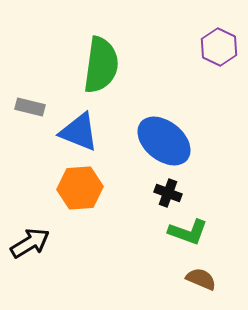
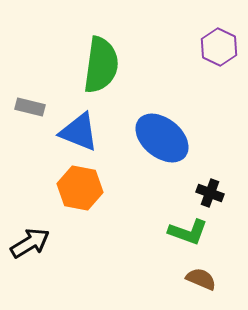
blue ellipse: moved 2 px left, 3 px up
orange hexagon: rotated 15 degrees clockwise
black cross: moved 42 px right
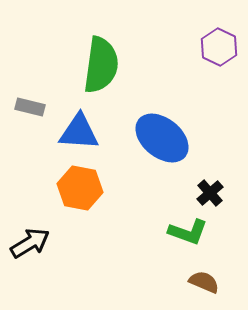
blue triangle: rotated 18 degrees counterclockwise
black cross: rotated 28 degrees clockwise
brown semicircle: moved 3 px right, 3 px down
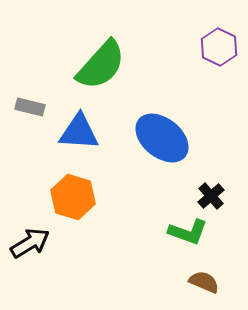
green semicircle: rotated 34 degrees clockwise
orange hexagon: moved 7 px left, 9 px down; rotated 6 degrees clockwise
black cross: moved 1 px right, 3 px down
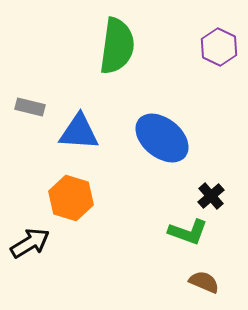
green semicircle: moved 16 px right, 19 px up; rotated 34 degrees counterclockwise
orange hexagon: moved 2 px left, 1 px down
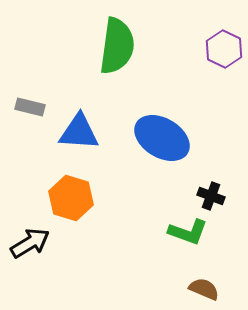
purple hexagon: moved 5 px right, 2 px down
blue ellipse: rotated 8 degrees counterclockwise
black cross: rotated 28 degrees counterclockwise
brown semicircle: moved 7 px down
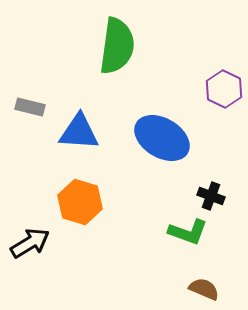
purple hexagon: moved 40 px down
orange hexagon: moved 9 px right, 4 px down
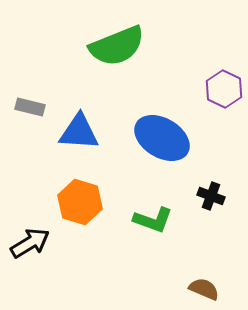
green semicircle: rotated 60 degrees clockwise
green L-shape: moved 35 px left, 12 px up
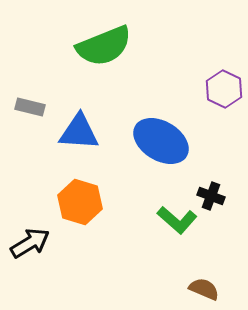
green semicircle: moved 13 px left
blue ellipse: moved 1 px left, 3 px down
green L-shape: moved 24 px right; rotated 21 degrees clockwise
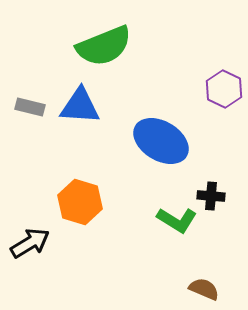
blue triangle: moved 1 px right, 26 px up
black cross: rotated 16 degrees counterclockwise
green L-shape: rotated 9 degrees counterclockwise
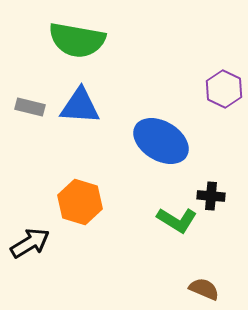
green semicircle: moved 27 px left, 6 px up; rotated 32 degrees clockwise
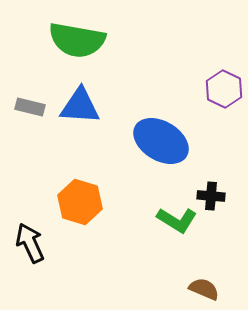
black arrow: rotated 84 degrees counterclockwise
